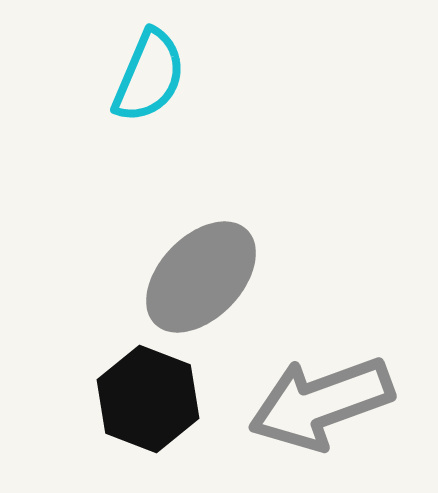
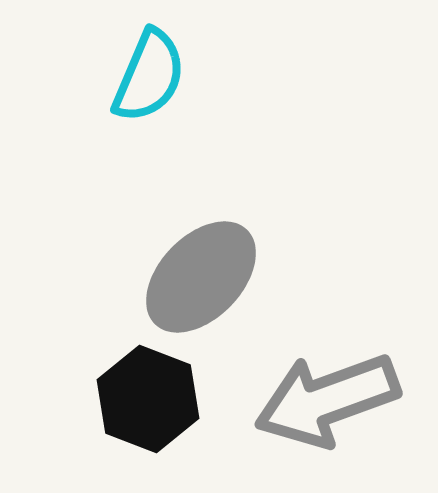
gray arrow: moved 6 px right, 3 px up
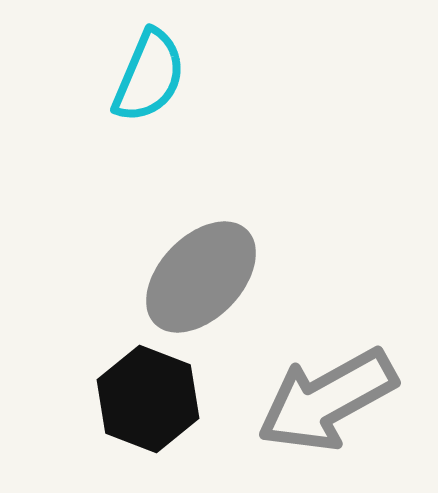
gray arrow: rotated 9 degrees counterclockwise
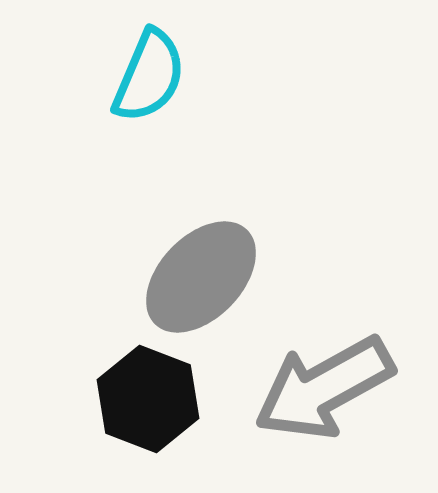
gray arrow: moved 3 px left, 12 px up
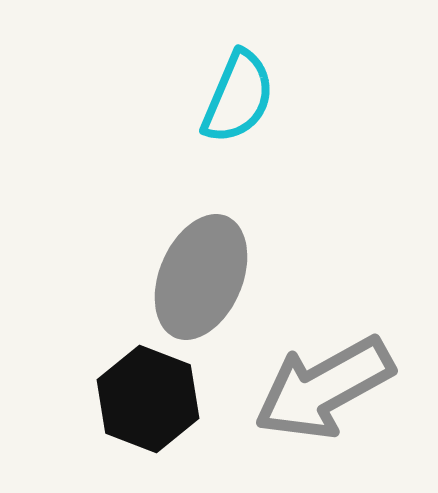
cyan semicircle: moved 89 px right, 21 px down
gray ellipse: rotated 21 degrees counterclockwise
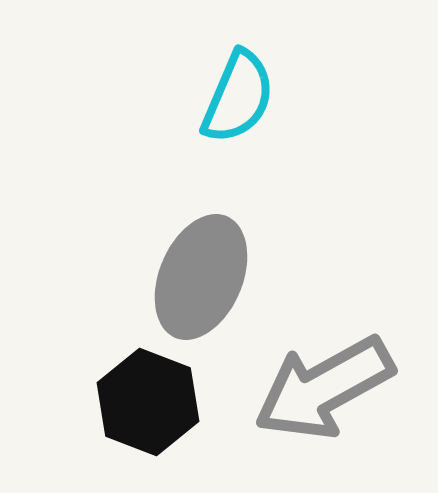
black hexagon: moved 3 px down
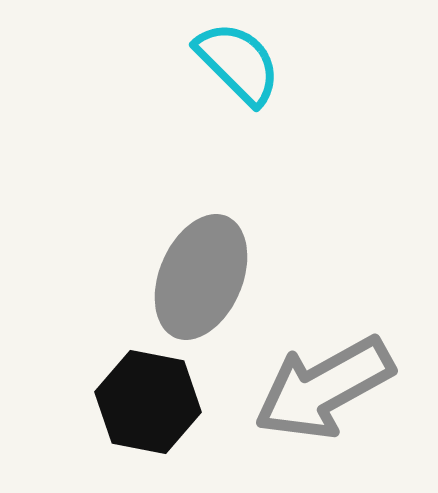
cyan semicircle: moved 34 px up; rotated 68 degrees counterclockwise
black hexagon: rotated 10 degrees counterclockwise
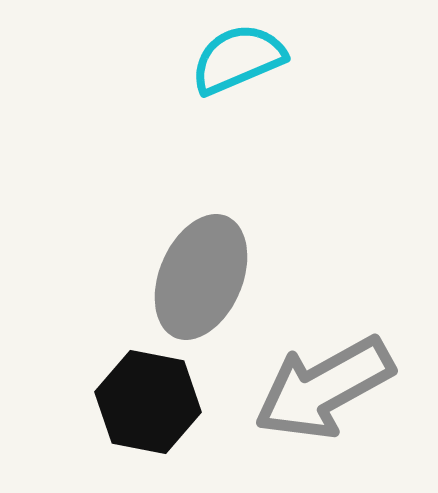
cyan semicircle: moved 4 px up; rotated 68 degrees counterclockwise
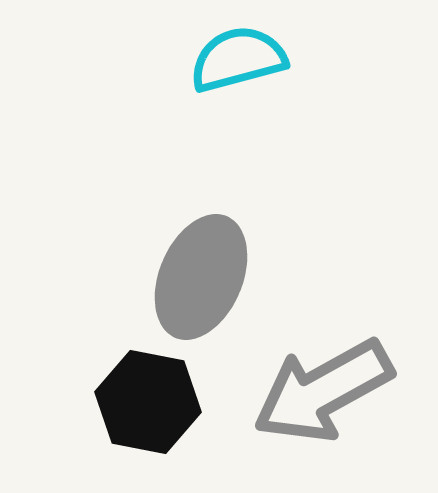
cyan semicircle: rotated 8 degrees clockwise
gray arrow: moved 1 px left, 3 px down
